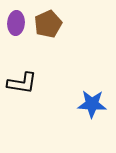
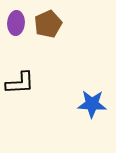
black L-shape: moved 2 px left; rotated 12 degrees counterclockwise
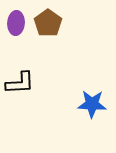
brown pentagon: moved 1 px up; rotated 12 degrees counterclockwise
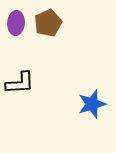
brown pentagon: rotated 12 degrees clockwise
blue star: rotated 20 degrees counterclockwise
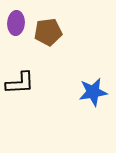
brown pentagon: moved 9 px down; rotated 16 degrees clockwise
blue star: moved 1 px right, 12 px up; rotated 8 degrees clockwise
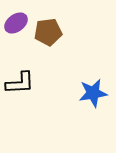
purple ellipse: rotated 50 degrees clockwise
blue star: moved 1 px down
